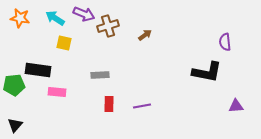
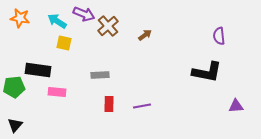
cyan arrow: moved 2 px right, 3 px down
brown cross: rotated 25 degrees counterclockwise
purple semicircle: moved 6 px left, 6 px up
green pentagon: moved 2 px down
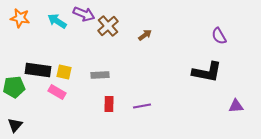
purple semicircle: rotated 24 degrees counterclockwise
yellow square: moved 29 px down
pink rectangle: rotated 24 degrees clockwise
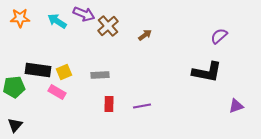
orange star: rotated 12 degrees counterclockwise
purple semicircle: rotated 78 degrees clockwise
yellow square: rotated 35 degrees counterclockwise
purple triangle: rotated 14 degrees counterclockwise
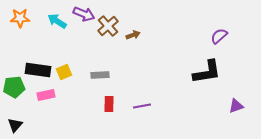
brown arrow: moved 12 px left; rotated 16 degrees clockwise
black L-shape: rotated 20 degrees counterclockwise
pink rectangle: moved 11 px left, 3 px down; rotated 42 degrees counterclockwise
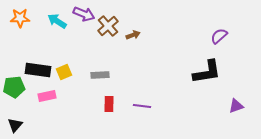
pink rectangle: moved 1 px right, 1 px down
purple line: rotated 18 degrees clockwise
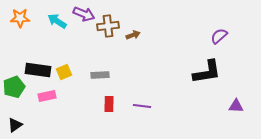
brown cross: rotated 35 degrees clockwise
green pentagon: rotated 15 degrees counterclockwise
purple triangle: rotated 21 degrees clockwise
black triangle: rotated 14 degrees clockwise
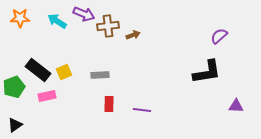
black rectangle: rotated 30 degrees clockwise
purple line: moved 4 px down
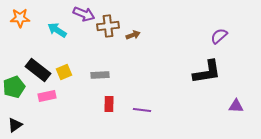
cyan arrow: moved 9 px down
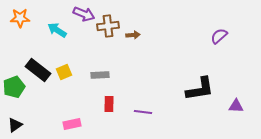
brown arrow: rotated 16 degrees clockwise
black L-shape: moved 7 px left, 17 px down
pink rectangle: moved 25 px right, 28 px down
purple line: moved 1 px right, 2 px down
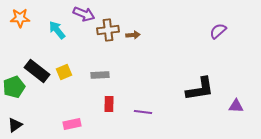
brown cross: moved 4 px down
cyan arrow: rotated 18 degrees clockwise
purple semicircle: moved 1 px left, 5 px up
black rectangle: moved 1 px left, 1 px down
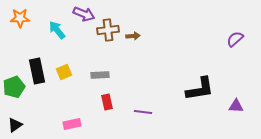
purple semicircle: moved 17 px right, 8 px down
brown arrow: moved 1 px down
black rectangle: rotated 40 degrees clockwise
red rectangle: moved 2 px left, 2 px up; rotated 14 degrees counterclockwise
